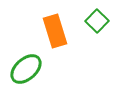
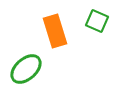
green square: rotated 20 degrees counterclockwise
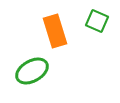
green ellipse: moved 6 px right, 2 px down; rotated 12 degrees clockwise
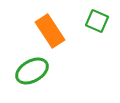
orange rectangle: moved 5 px left; rotated 16 degrees counterclockwise
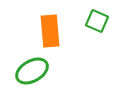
orange rectangle: rotated 28 degrees clockwise
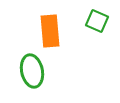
green ellipse: rotated 72 degrees counterclockwise
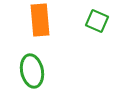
orange rectangle: moved 10 px left, 11 px up
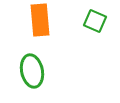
green square: moved 2 px left
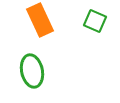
orange rectangle: rotated 20 degrees counterclockwise
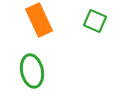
orange rectangle: moved 1 px left
